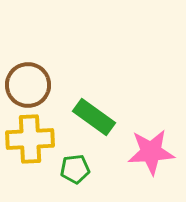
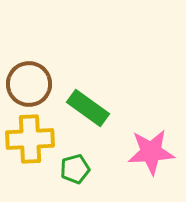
brown circle: moved 1 px right, 1 px up
green rectangle: moved 6 px left, 9 px up
green pentagon: rotated 8 degrees counterclockwise
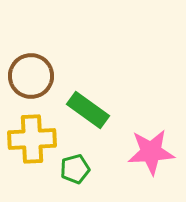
brown circle: moved 2 px right, 8 px up
green rectangle: moved 2 px down
yellow cross: moved 2 px right
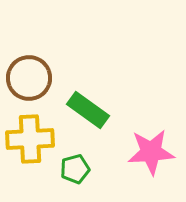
brown circle: moved 2 px left, 2 px down
yellow cross: moved 2 px left
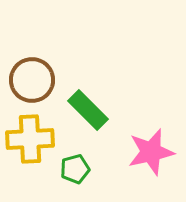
brown circle: moved 3 px right, 2 px down
green rectangle: rotated 9 degrees clockwise
pink star: rotated 9 degrees counterclockwise
